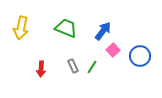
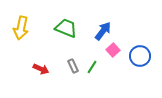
red arrow: rotated 70 degrees counterclockwise
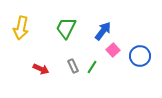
green trapezoid: rotated 85 degrees counterclockwise
